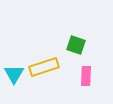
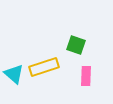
cyan triangle: rotated 20 degrees counterclockwise
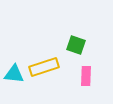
cyan triangle: rotated 35 degrees counterclockwise
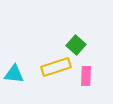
green square: rotated 24 degrees clockwise
yellow rectangle: moved 12 px right
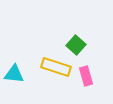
yellow rectangle: rotated 36 degrees clockwise
pink rectangle: rotated 18 degrees counterclockwise
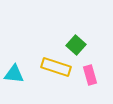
pink rectangle: moved 4 px right, 1 px up
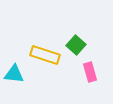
yellow rectangle: moved 11 px left, 12 px up
pink rectangle: moved 3 px up
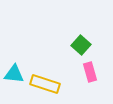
green square: moved 5 px right
yellow rectangle: moved 29 px down
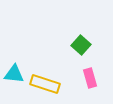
pink rectangle: moved 6 px down
